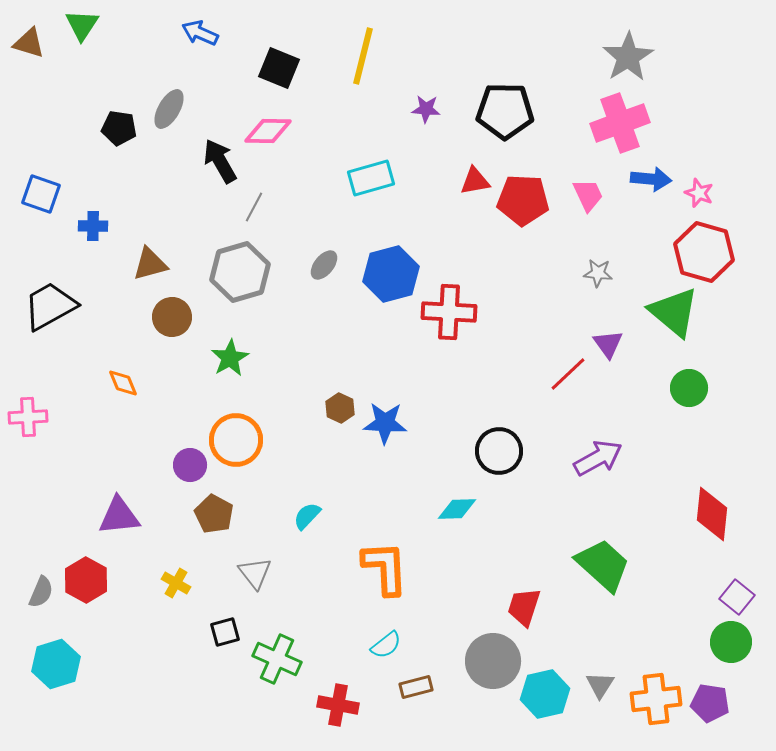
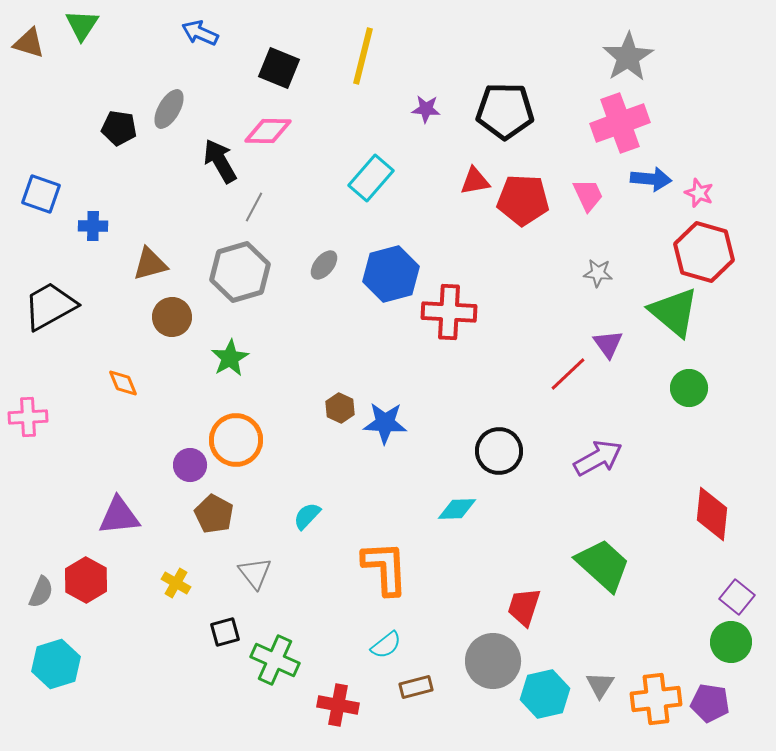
cyan rectangle at (371, 178): rotated 33 degrees counterclockwise
green cross at (277, 659): moved 2 px left, 1 px down
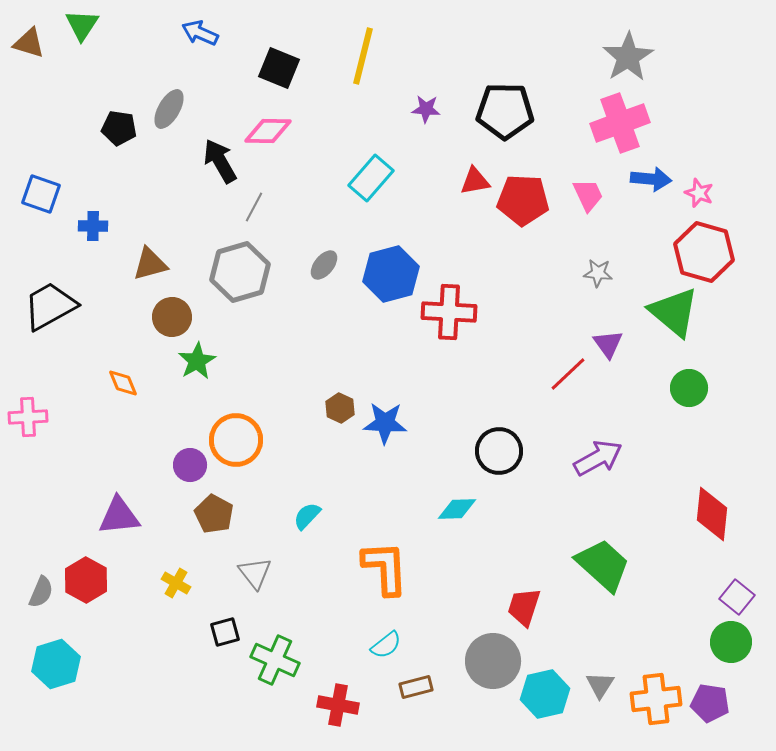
green star at (230, 358): moved 33 px left, 3 px down
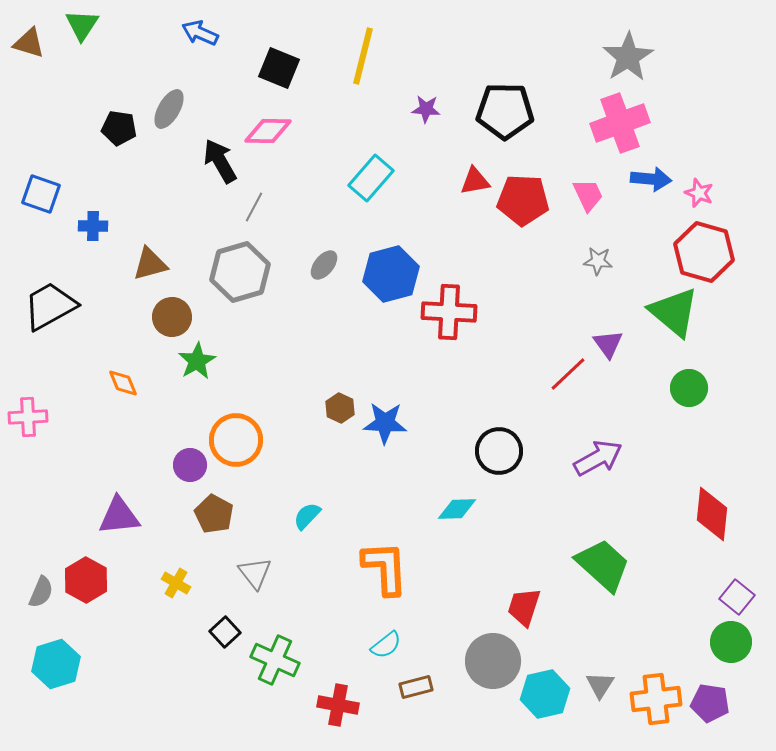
gray star at (598, 273): moved 12 px up
black square at (225, 632): rotated 28 degrees counterclockwise
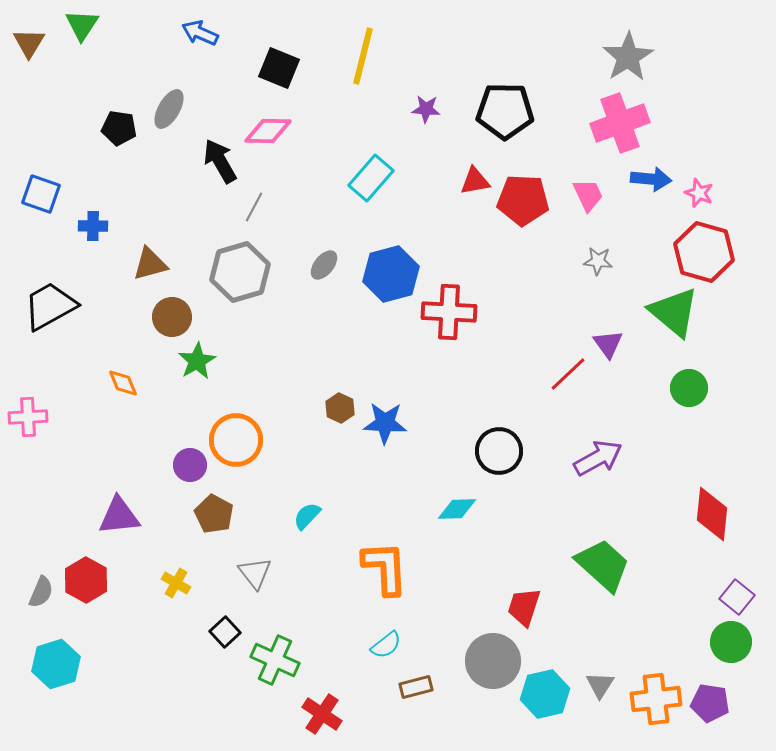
brown triangle at (29, 43): rotated 44 degrees clockwise
red cross at (338, 705): moved 16 px left, 9 px down; rotated 24 degrees clockwise
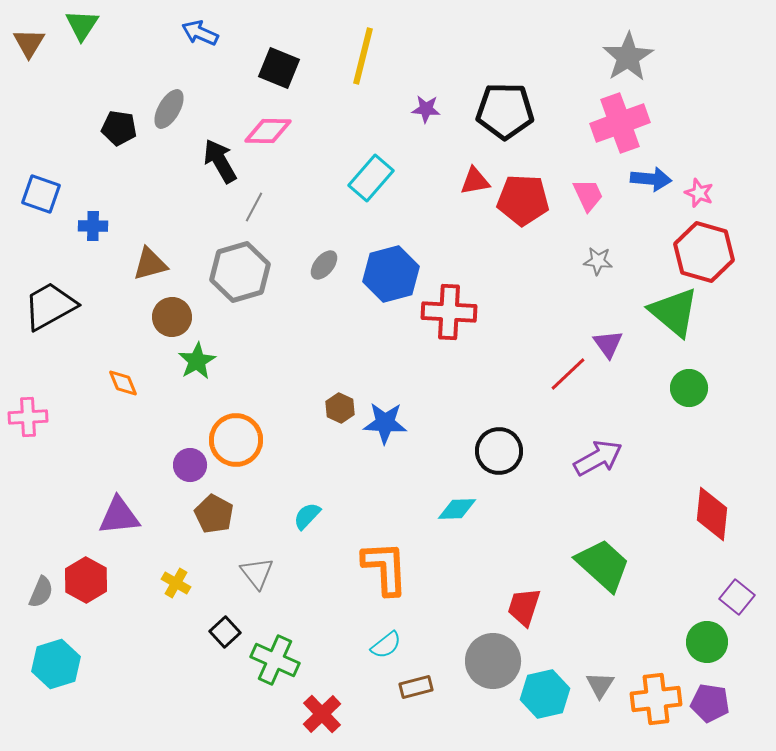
gray triangle at (255, 573): moved 2 px right
green circle at (731, 642): moved 24 px left
red cross at (322, 714): rotated 12 degrees clockwise
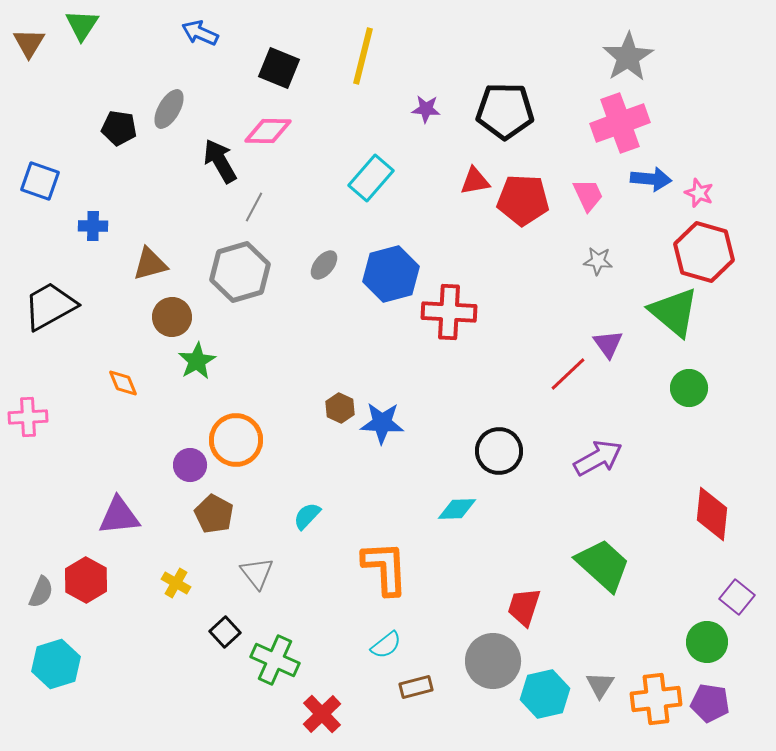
blue square at (41, 194): moved 1 px left, 13 px up
blue star at (385, 423): moved 3 px left
